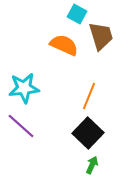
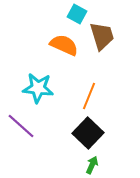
brown trapezoid: moved 1 px right
cyan star: moved 14 px right; rotated 12 degrees clockwise
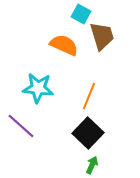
cyan square: moved 4 px right
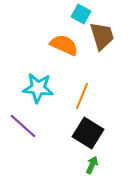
orange line: moved 7 px left
purple line: moved 2 px right
black square: rotated 12 degrees counterclockwise
